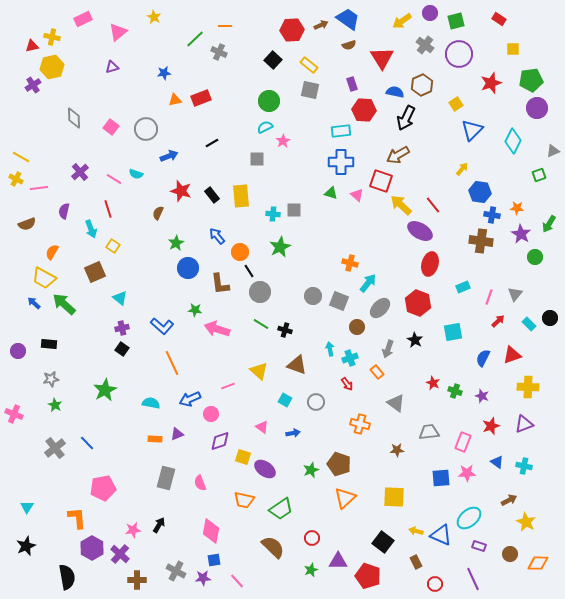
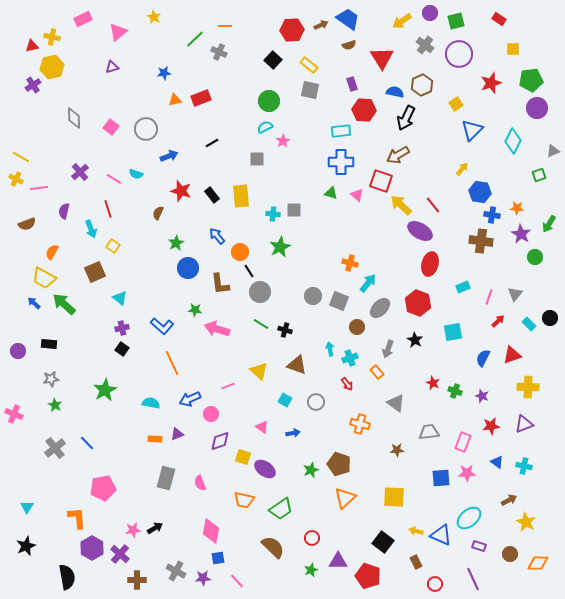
red star at (491, 426): rotated 12 degrees clockwise
black arrow at (159, 525): moved 4 px left, 3 px down; rotated 28 degrees clockwise
blue square at (214, 560): moved 4 px right, 2 px up
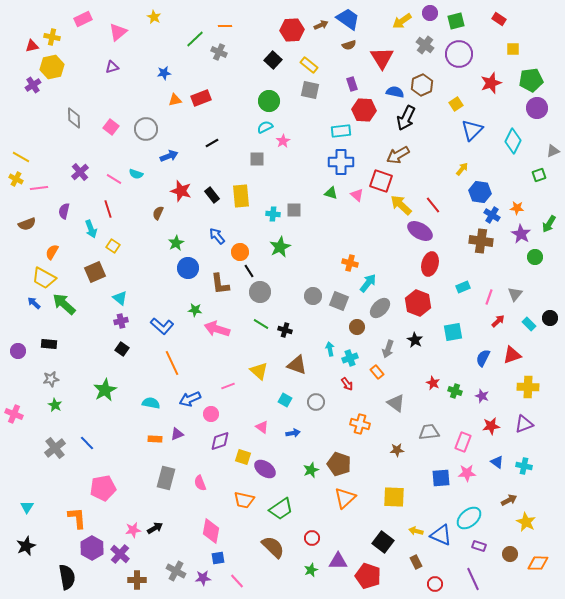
blue cross at (492, 215): rotated 21 degrees clockwise
purple cross at (122, 328): moved 1 px left, 7 px up
